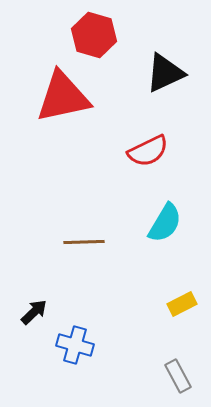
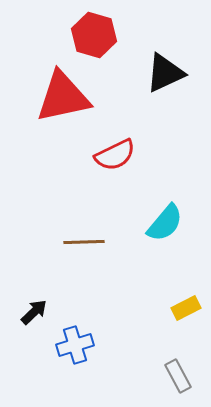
red semicircle: moved 33 px left, 4 px down
cyan semicircle: rotated 9 degrees clockwise
yellow rectangle: moved 4 px right, 4 px down
blue cross: rotated 33 degrees counterclockwise
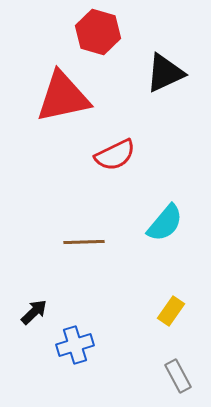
red hexagon: moved 4 px right, 3 px up
yellow rectangle: moved 15 px left, 3 px down; rotated 28 degrees counterclockwise
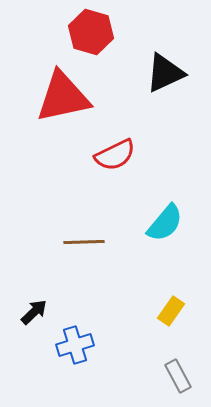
red hexagon: moved 7 px left
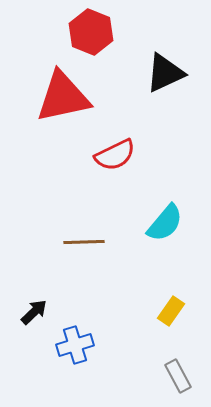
red hexagon: rotated 6 degrees clockwise
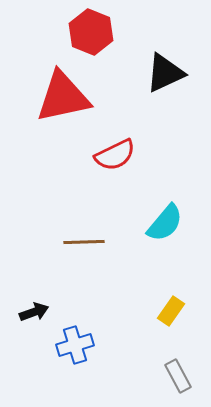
black arrow: rotated 24 degrees clockwise
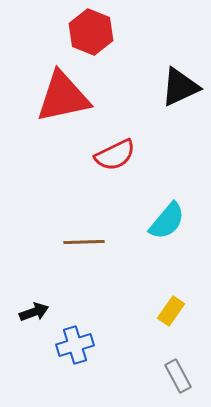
black triangle: moved 15 px right, 14 px down
cyan semicircle: moved 2 px right, 2 px up
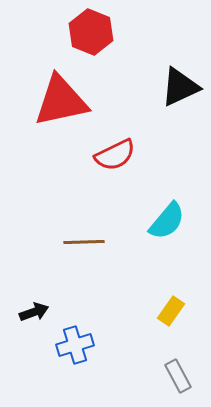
red triangle: moved 2 px left, 4 px down
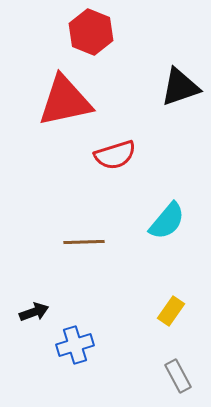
black triangle: rotated 6 degrees clockwise
red triangle: moved 4 px right
red semicircle: rotated 9 degrees clockwise
